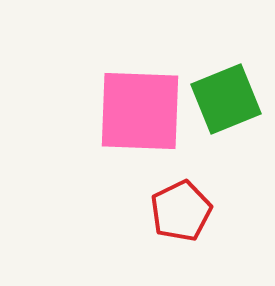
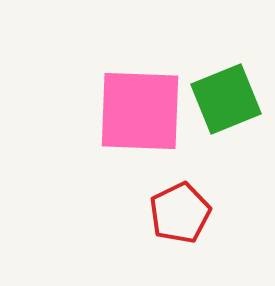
red pentagon: moved 1 px left, 2 px down
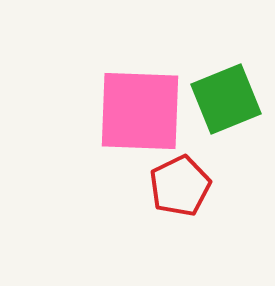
red pentagon: moved 27 px up
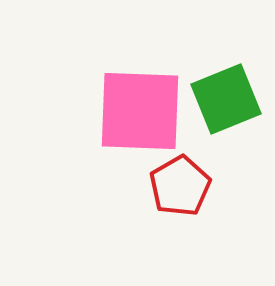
red pentagon: rotated 4 degrees counterclockwise
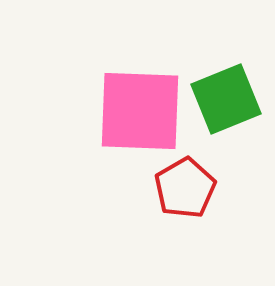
red pentagon: moved 5 px right, 2 px down
